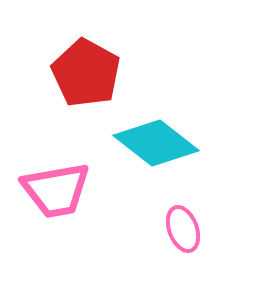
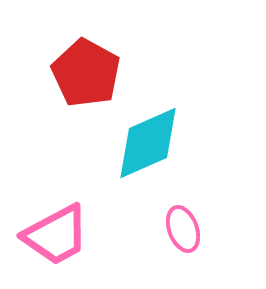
cyan diamond: moved 8 px left; rotated 62 degrees counterclockwise
pink trapezoid: moved 45 px down; rotated 18 degrees counterclockwise
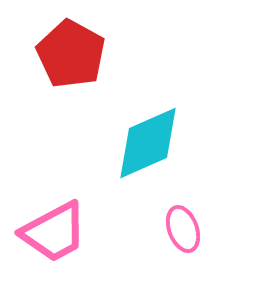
red pentagon: moved 15 px left, 19 px up
pink trapezoid: moved 2 px left, 3 px up
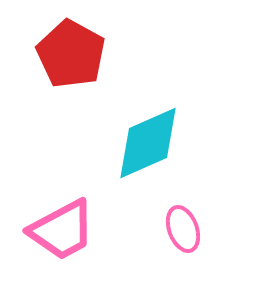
pink trapezoid: moved 8 px right, 2 px up
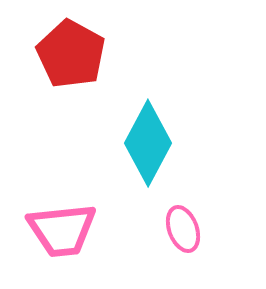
cyan diamond: rotated 38 degrees counterclockwise
pink trapezoid: rotated 22 degrees clockwise
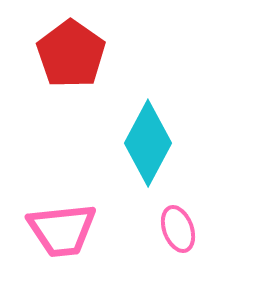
red pentagon: rotated 6 degrees clockwise
pink ellipse: moved 5 px left
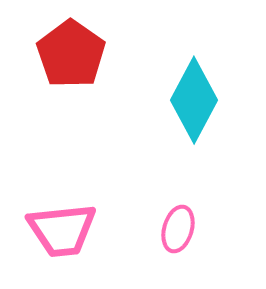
cyan diamond: moved 46 px right, 43 px up
pink ellipse: rotated 36 degrees clockwise
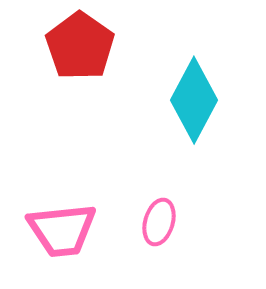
red pentagon: moved 9 px right, 8 px up
pink ellipse: moved 19 px left, 7 px up
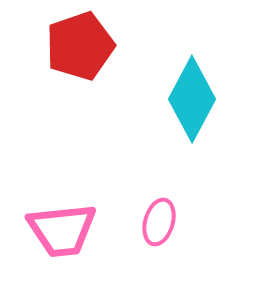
red pentagon: rotated 18 degrees clockwise
cyan diamond: moved 2 px left, 1 px up
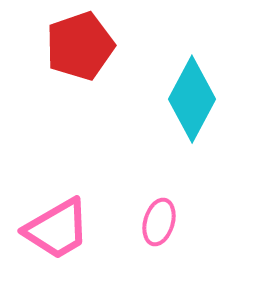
pink trapezoid: moved 5 px left, 1 px up; rotated 24 degrees counterclockwise
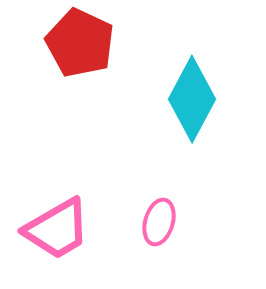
red pentagon: moved 3 px up; rotated 28 degrees counterclockwise
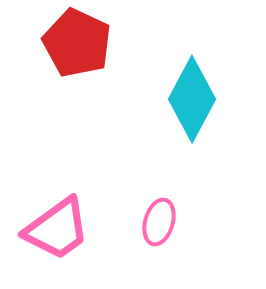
red pentagon: moved 3 px left
pink trapezoid: rotated 6 degrees counterclockwise
